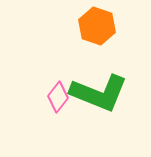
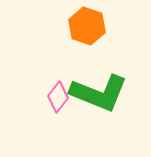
orange hexagon: moved 10 px left
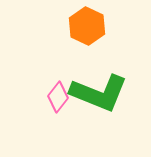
orange hexagon: rotated 6 degrees clockwise
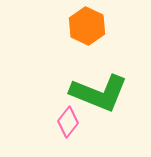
pink diamond: moved 10 px right, 25 px down
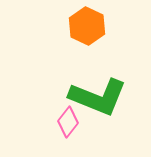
green L-shape: moved 1 px left, 4 px down
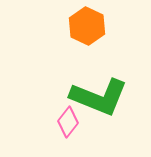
green L-shape: moved 1 px right
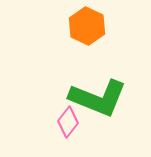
green L-shape: moved 1 px left, 1 px down
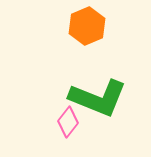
orange hexagon: rotated 12 degrees clockwise
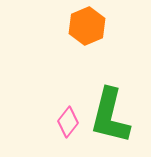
green L-shape: moved 12 px right, 18 px down; rotated 82 degrees clockwise
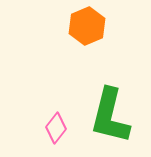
pink diamond: moved 12 px left, 6 px down
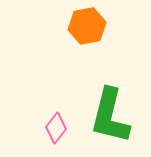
orange hexagon: rotated 12 degrees clockwise
